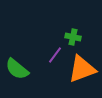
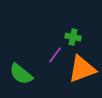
green semicircle: moved 4 px right, 5 px down
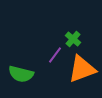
green cross: moved 2 px down; rotated 28 degrees clockwise
green semicircle: rotated 25 degrees counterclockwise
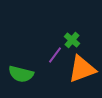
green cross: moved 1 px left, 1 px down
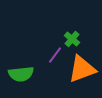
green cross: moved 1 px up
green semicircle: rotated 20 degrees counterclockwise
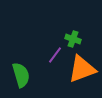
green cross: moved 1 px right; rotated 21 degrees counterclockwise
green semicircle: moved 1 px down; rotated 100 degrees counterclockwise
